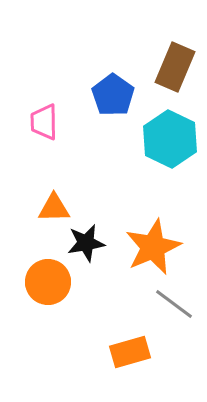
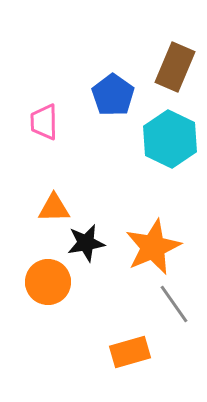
gray line: rotated 18 degrees clockwise
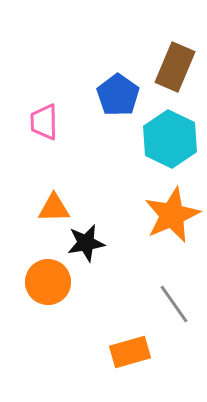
blue pentagon: moved 5 px right
orange star: moved 19 px right, 32 px up
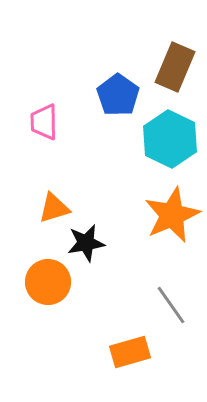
orange triangle: rotated 16 degrees counterclockwise
gray line: moved 3 px left, 1 px down
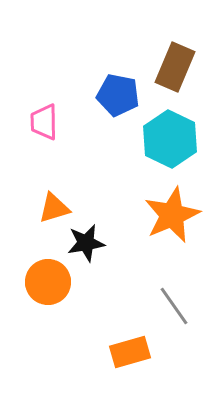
blue pentagon: rotated 24 degrees counterclockwise
gray line: moved 3 px right, 1 px down
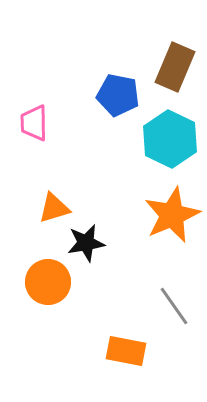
pink trapezoid: moved 10 px left, 1 px down
orange rectangle: moved 4 px left, 1 px up; rotated 27 degrees clockwise
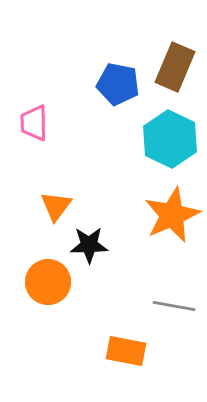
blue pentagon: moved 11 px up
orange triangle: moved 2 px right, 2 px up; rotated 36 degrees counterclockwise
black star: moved 3 px right, 2 px down; rotated 9 degrees clockwise
gray line: rotated 45 degrees counterclockwise
